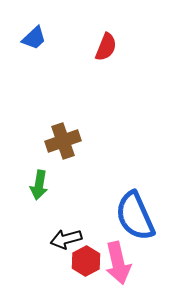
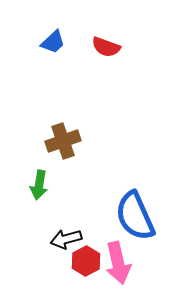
blue trapezoid: moved 19 px right, 4 px down
red semicircle: rotated 88 degrees clockwise
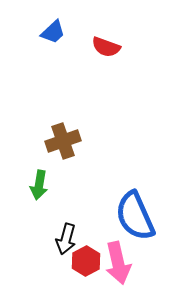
blue trapezoid: moved 10 px up
black arrow: rotated 60 degrees counterclockwise
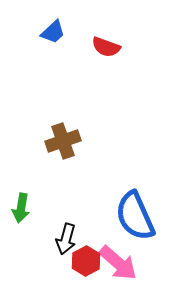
green arrow: moved 18 px left, 23 px down
pink arrow: rotated 36 degrees counterclockwise
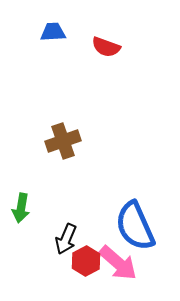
blue trapezoid: rotated 140 degrees counterclockwise
blue semicircle: moved 10 px down
black arrow: rotated 8 degrees clockwise
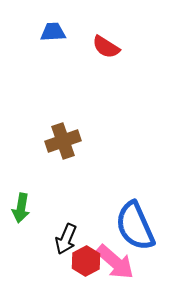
red semicircle: rotated 12 degrees clockwise
pink arrow: moved 3 px left, 1 px up
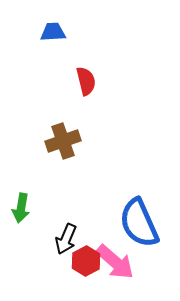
red semicircle: moved 20 px left, 34 px down; rotated 136 degrees counterclockwise
blue semicircle: moved 4 px right, 3 px up
